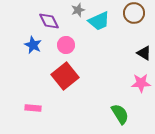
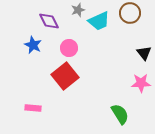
brown circle: moved 4 px left
pink circle: moved 3 px right, 3 px down
black triangle: rotated 21 degrees clockwise
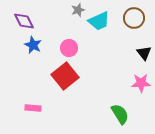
brown circle: moved 4 px right, 5 px down
purple diamond: moved 25 px left
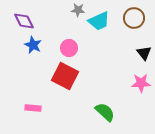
gray star: rotated 24 degrees clockwise
red square: rotated 24 degrees counterclockwise
green semicircle: moved 15 px left, 2 px up; rotated 15 degrees counterclockwise
